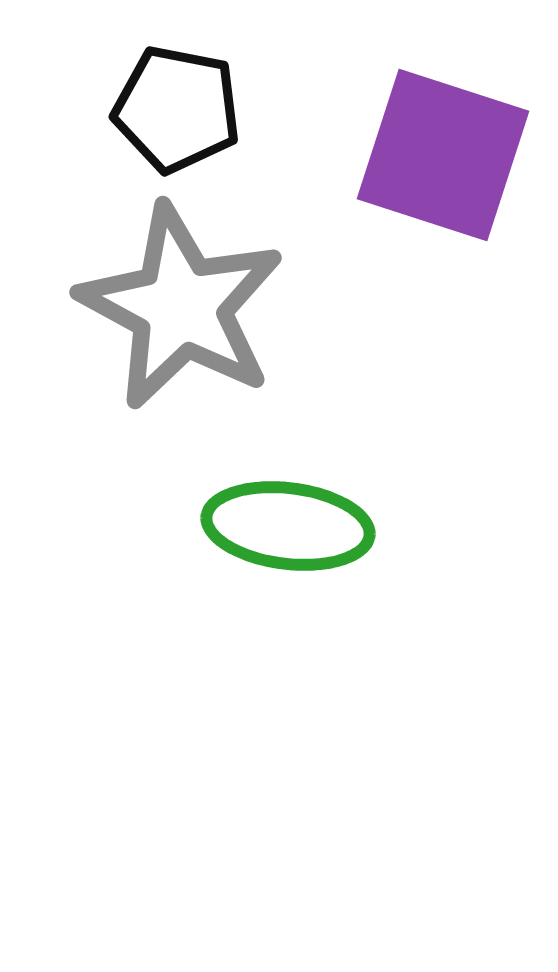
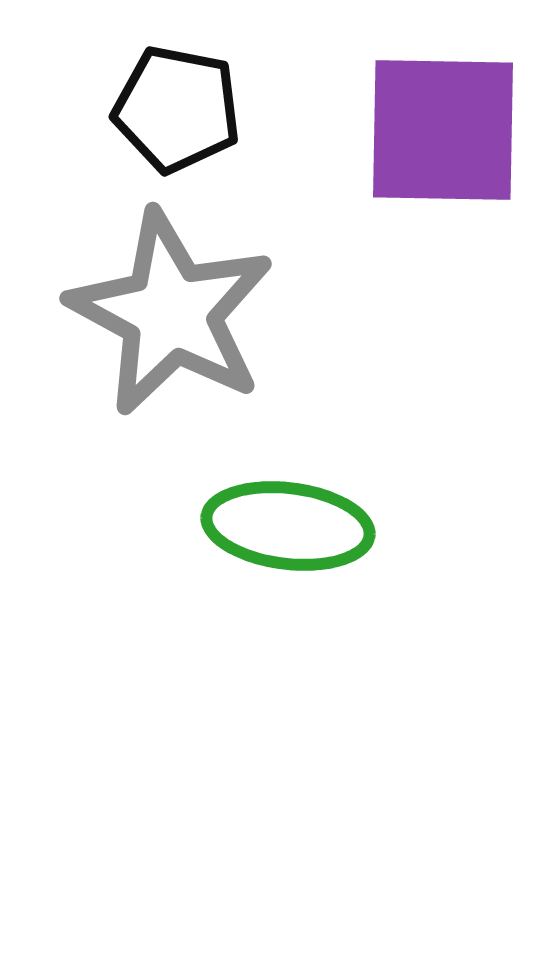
purple square: moved 25 px up; rotated 17 degrees counterclockwise
gray star: moved 10 px left, 6 px down
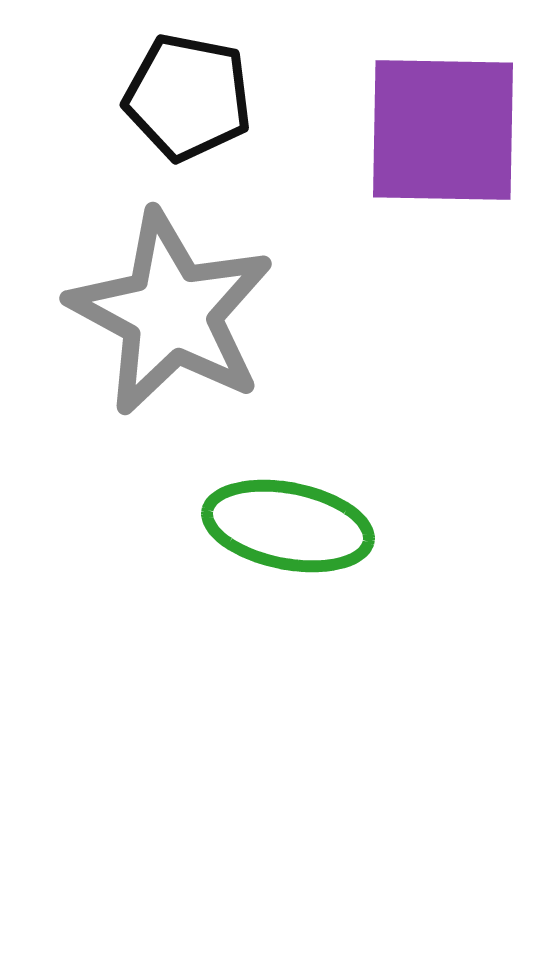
black pentagon: moved 11 px right, 12 px up
green ellipse: rotated 4 degrees clockwise
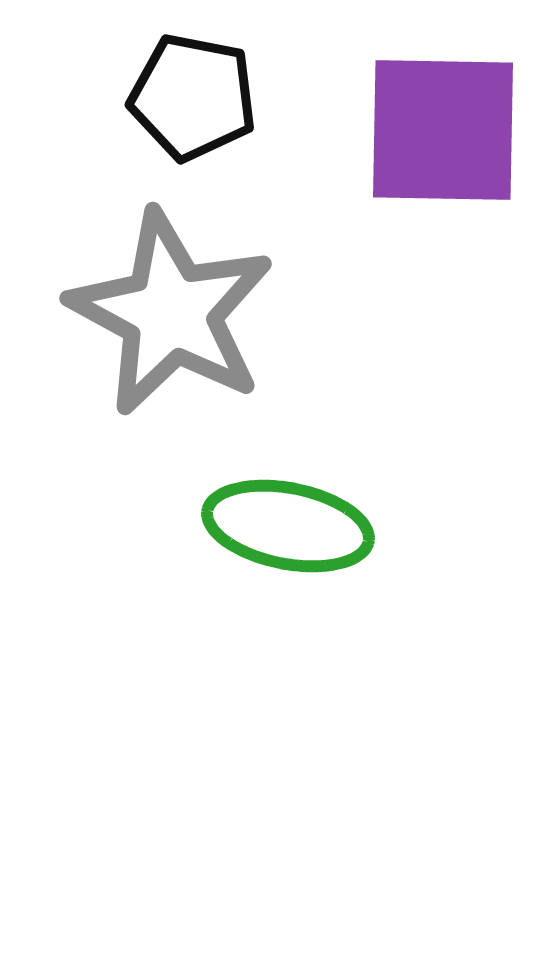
black pentagon: moved 5 px right
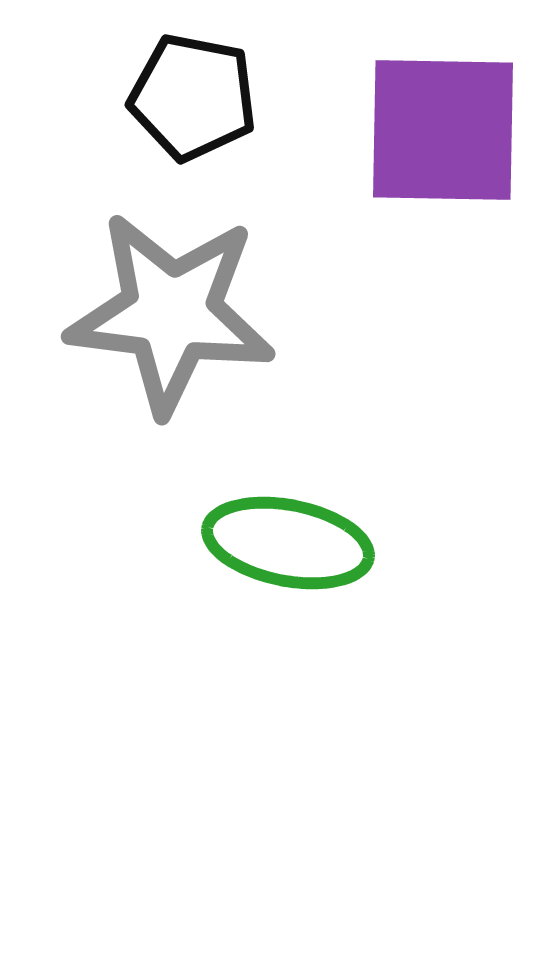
gray star: rotated 21 degrees counterclockwise
green ellipse: moved 17 px down
